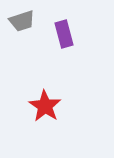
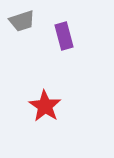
purple rectangle: moved 2 px down
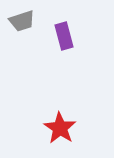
red star: moved 15 px right, 22 px down
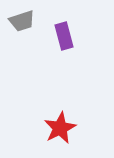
red star: rotated 12 degrees clockwise
